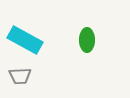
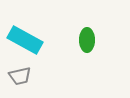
gray trapezoid: rotated 10 degrees counterclockwise
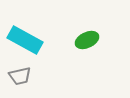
green ellipse: rotated 65 degrees clockwise
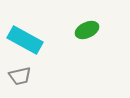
green ellipse: moved 10 px up
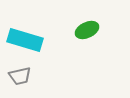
cyan rectangle: rotated 12 degrees counterclockwise
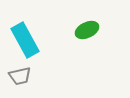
cyan rectangle: rotated 44 degrees clockwise
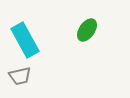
green ellipse: rotated 30 degrees counterclockwise
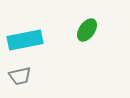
cyan rectangle: rotated 72 degrees counterclockwise
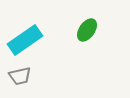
cyan rectangle: rotated 24 degrees counterclockwise
